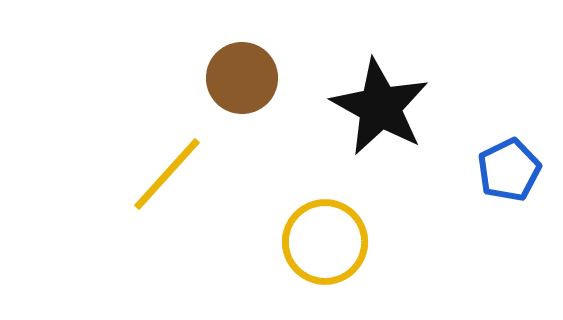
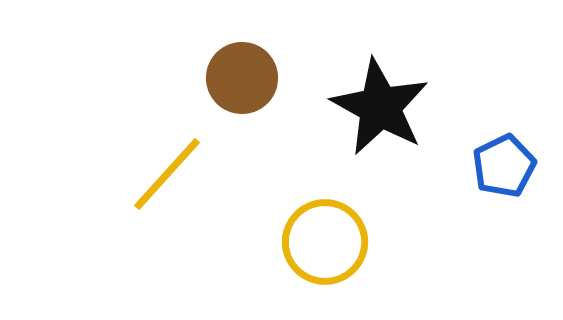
blue pentagon: moved 5 px left, 4 px up
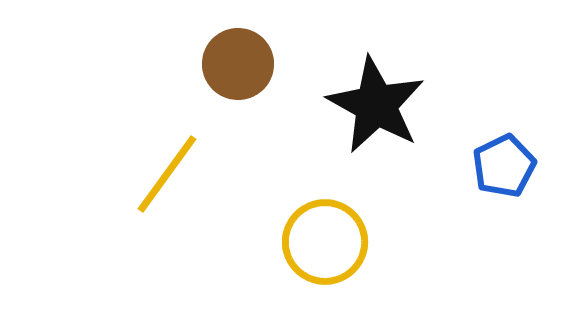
brown circle: moved 4 px left, 14 px up
black star: moved 4 px left, 2 px up
yellow line: rotated 6 degrees counterclockwise
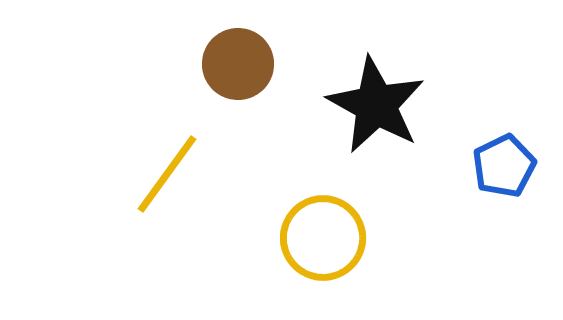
yellow circle: moved 2 px left, 4 px up
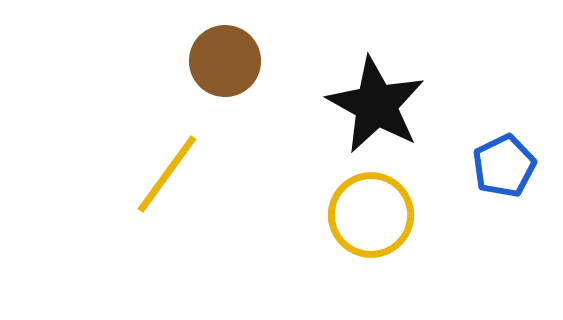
brown circle: moved 13 px left, 3 px up
yellow circle: moved 48 px right, 23 px up
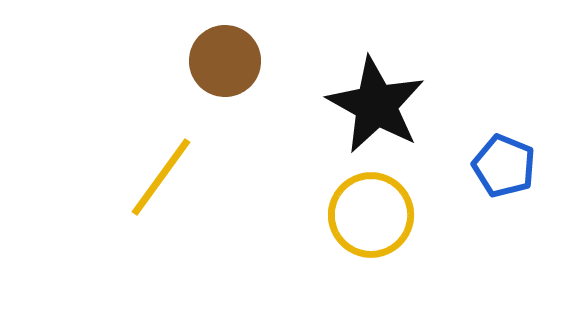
blue pentagon: rotated 24 degrees counterclockwise
yellow line: moved 6 px left, 3 px down
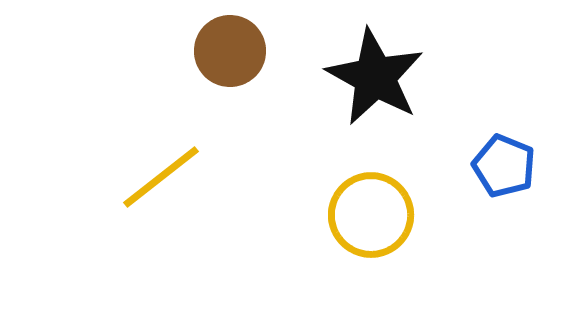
brown circle: moved 5 px right, 10 px up
black star: moved 1 px left, 28 px up
yellow line: rotated 16 degrees clockwise
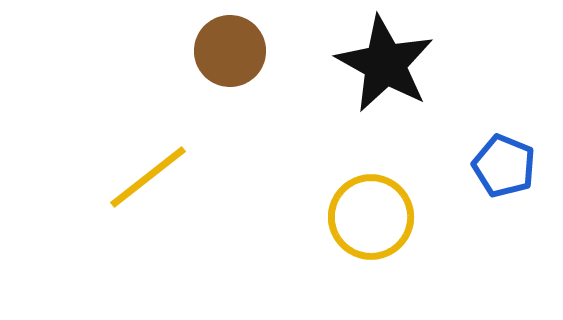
black star: moved 10 px right, 13 px up
yellow line: moved 13 px left
yellow circle: moved 2 px down
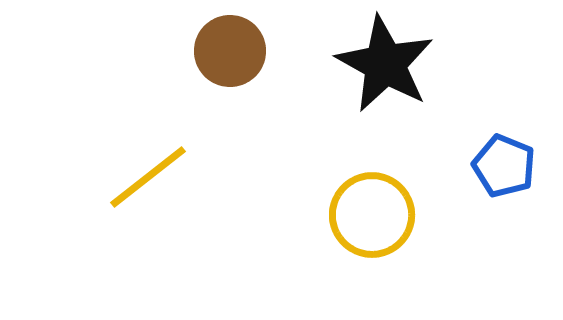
yellow circle: moved 1 px right, 2 px up
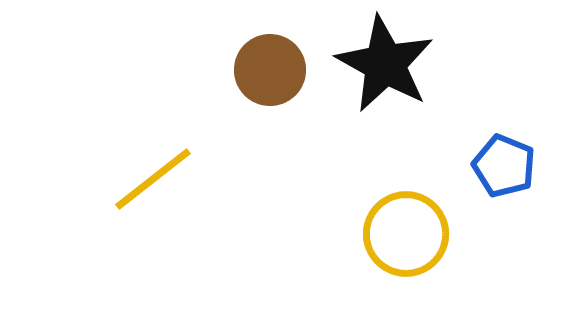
brown circle: moved 40 px right, 19 px down
yellow line: moved 5 px right, 2 px down
yellow circle: moved 34 px right, 19 px down
